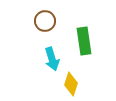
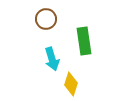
brown circle: moved 1 px right, 2 px up
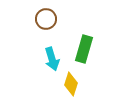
green rectangle: moved 8 px down; rotated 24 degrees clockwise
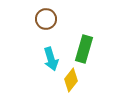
cyan arrow: moved 1 px left
yellow diamond: moved 4 px up; rotated 20 degrees clockwise
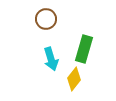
yellow diamond: moved 3 px right, 1 px up
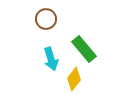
green rectangle: rotated 56 degrees counterclockwise
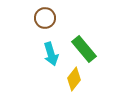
brown circle: moved 1 px left, 1 px up
cyan arrow: moved 5 px up
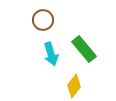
brown circle: moved 2 px left, 2 px down
yellow diamond: moved 7 px down
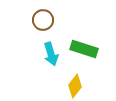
green rectangle: rotated 32 degrees counterclockwise
yellow diamond: moved 1 px right
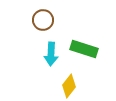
cyan arrow: rotated 20 degrees clockwise
yellow diamond: moved 6 px left
